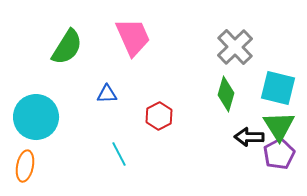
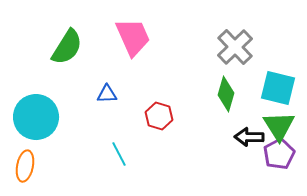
red hexagon: rotated 16 degrees counterclockwise
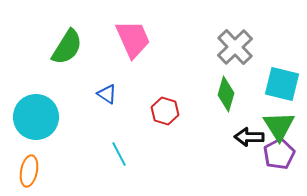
pink trapezoid: moved 2 px down
cyan square: moved 4 px right, 4 px up
blue triangle: rotated 35 degrees clockwise
red hexagon: moved 6 px right, 5 px up
orange ellipse: moved 4 px right, 5 px down
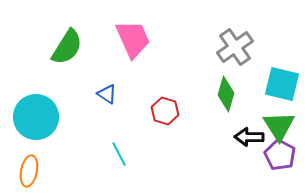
gray cross: rotated 9 degrees clockwise
purple pentagon: moved 1 px right, 1 px down; rotated 16 degrees counterclockwise
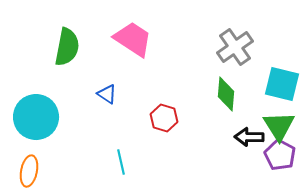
pink trapezoid: rotated 33 degrees counterclockwise
green semicircle: rotated 21 degrees counterclockwise
green diamond: rotated 12 degrees counterclockwise
red hexagon: moved 1 px left, 7 px down
cyan line: moved 2 px right, 8 px down; rotated 15 degrees clockwise
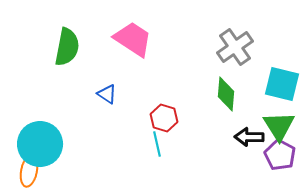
cyan circle: moved 4 px right, 27 px down
cyan line: moved 36 px right, 18 px up
